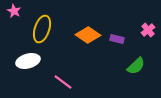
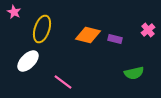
pink star: moved 1 px down
orange diamond: rotated 20 degrees counterclockwise
purple rectangle: moved 2 px left
white ellipse: rotated 30 degrees counterclockwise
green semicircle: moved 2 px left, 7 px down; rotated 30 degrees clockwise
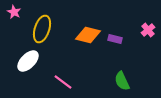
green semicircle: moved 12 px left, 8 px down; rotated 78 degrees clockwise
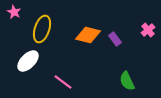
purple rectangle: rotated 40 degrees clockwise
green semicircle: moved 5 px right
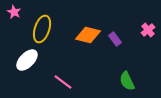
white ellipse: moved 1 px left, 1 px up
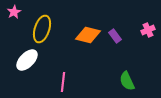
pink star: rotated 16 degrees clockwise
pink cross: rotated 16 degrees clockwise
purple rectangle: moved 3 px up
pink line: rotated 60 degrees clockwise
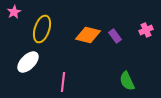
pink cross: moved 2 px left
white ellipse: moved 1 px right, 2 px down
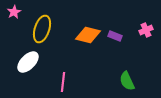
purple rectangle: rotated 32 degrees counterclockwise
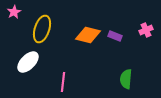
green semicircle: moved 1 px left, 2 px up; rotated 30 degrees clockwise
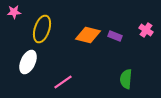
pink star: rotated 24 degrees clockwise
pink cross: rotated 32 degrees counterclockwise
white ellipse: rotated 20 degrees counterclockwise
pink line: rotated 48 degrees clockwise
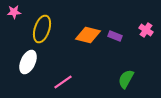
green semicircle: rotated 24 degrees clockwise
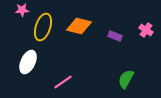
pink star: moved 8 px right, 2 px up
yellow ellipse: moved 1 px right, 2 px up
orange diamond: moved 9 px left, 9 px up
